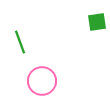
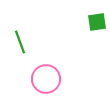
pink circle: moved 4 px right, 2 px up
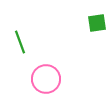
green square: moved 1 px down
